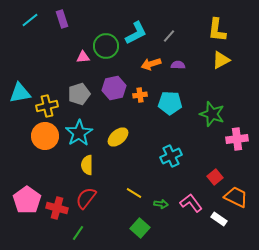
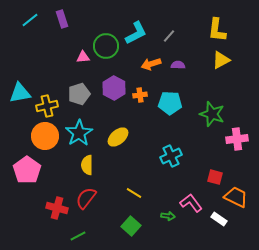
purple hexagon: rotated 20 degrees counterclockwise
red square: rotated 35 degrees counterclockwise
pink pentagon: moved 30 px up
green arrow: moved 7 px right, 12 px down
green square: moved 9 px left, 2 px up
green line: moved 3 px down; rotated 28 degrees clockwise
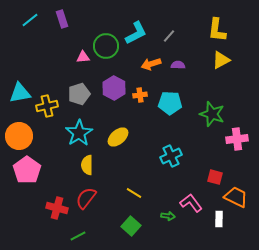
orange circle: moved 26 px left
white rectangle: rotated 56 degrees clockwise
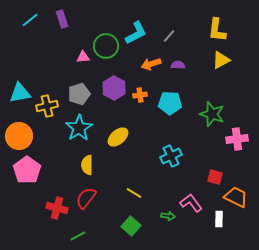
cyan star: moved 5 px up
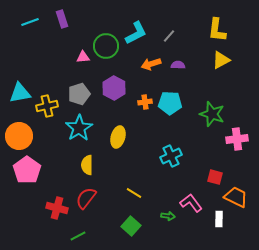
cyan line: moved 2 px down; rotated 18 degrees clockwise
orange cross: moved 5 px right, 7 px down
yellow ellipse: rotated 35 degrees counterclockwise
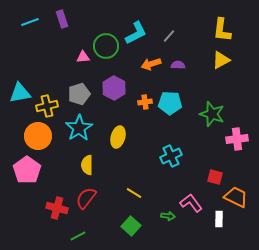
yellow L-shape: moved 5 px right
orange circle: moved 19 px right
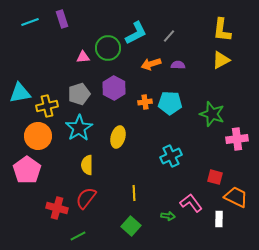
green circle: moved 2 px right, 2 px down
yellow line: rotated 56 degrees clockwise
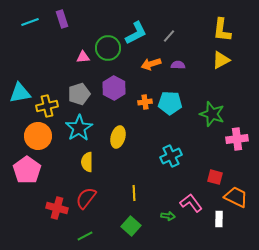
yellow semicircle: moved 3 px up
green line: moved 7 px right
